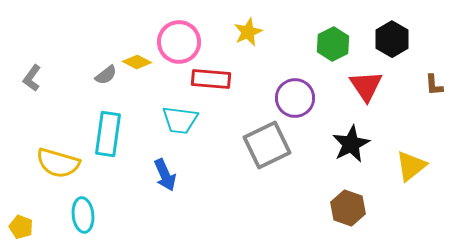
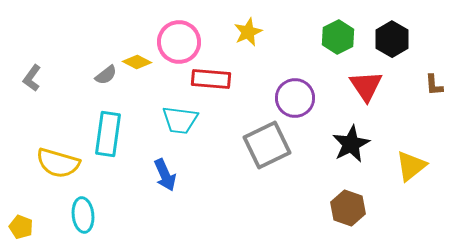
green hexagon: moved 5 px right, 7 px up
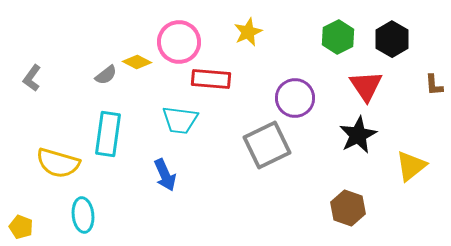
black star: moved 7 px right, 9 px up
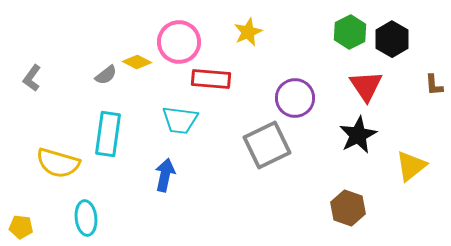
green hexagon: moved 12 px right, 5 px up
blue arrow: rotated 144 degrees counterclockwise
cyan ellipse: moved 3 px right, 3 px down
yellow pentagon: rotated 15 degrees counterclockwise
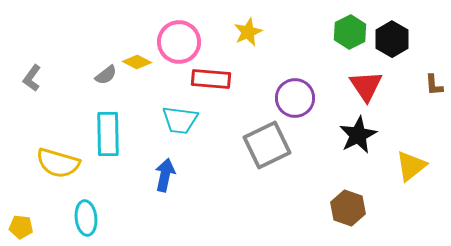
cyan rectangle: rotated 9 degrees counterclockwise
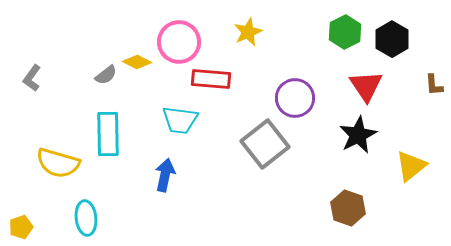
green hexagon: moved 5 px left
gray square: moved 2 px left, 1 px up; rotated 12 degrees counterclockwise
yellow pentagon: rotated 25 degrees counterclockwise
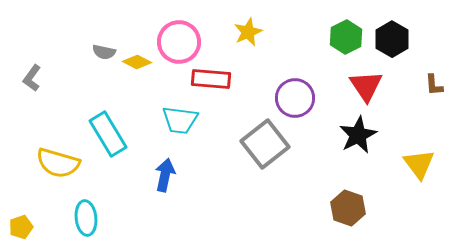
green hexagon: moved 1 px right, 5 px down
gray semicircle: moved 2 px left, 23 px up; rotated 50 degrees clockwise
cyan rectangle: rotated 30 degrees counterclockwise
yellow triangle: moved 8 px right, 2 px up; rotated 28 degrees counterclockwise
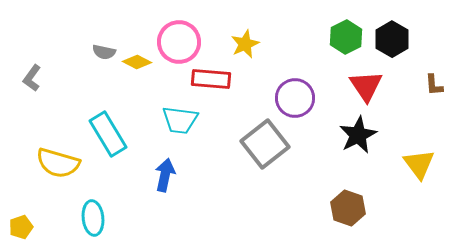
yellow star: moved 3 px left, 12 px down
cyan ellipse: moved 7 px right
